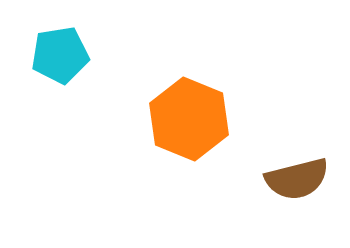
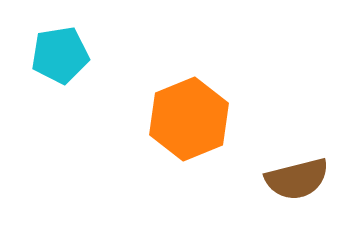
orange hexagon: rotated 16 degrees clockwise
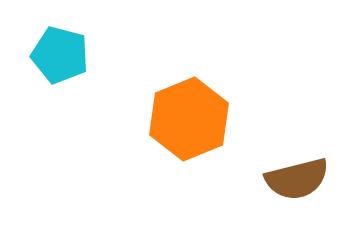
cyan pentagon: rotated 24 degrees clockwise
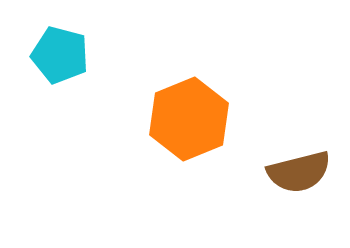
brown semicircle: moved 2 px right, 7 px up
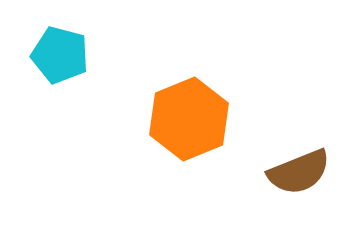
brown semicircle: rotated 8 degrees counterclockwise
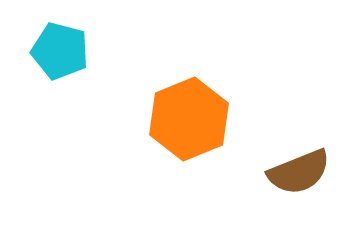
cyan pentagon: moved 4 px up
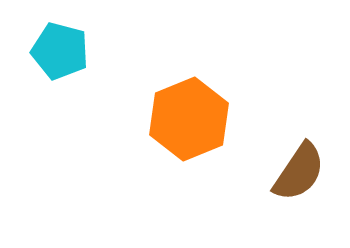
brown semicircle: rotated 34 degrees counterclockwise
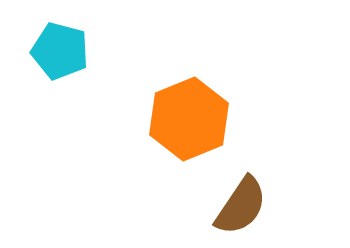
brown semicircle: moved 58 px left, 34 px down
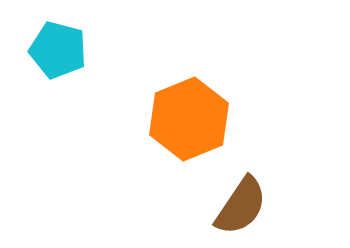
cyan pentagon: moved 2 px left, 1 px up
